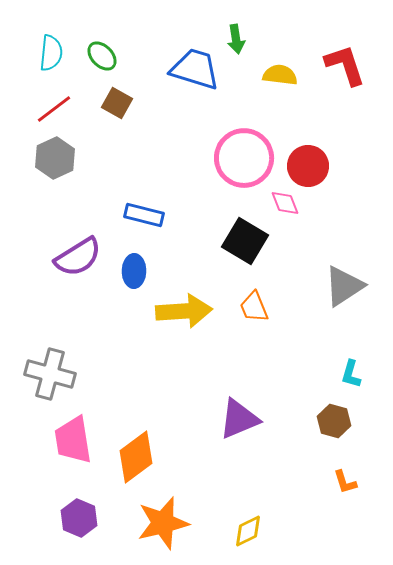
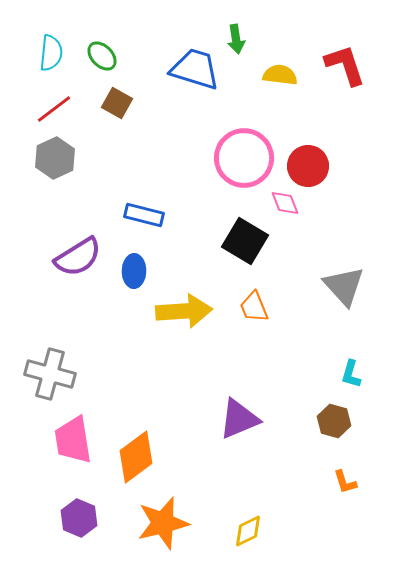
gray triangle: rotated 39 degrees counterclockwise
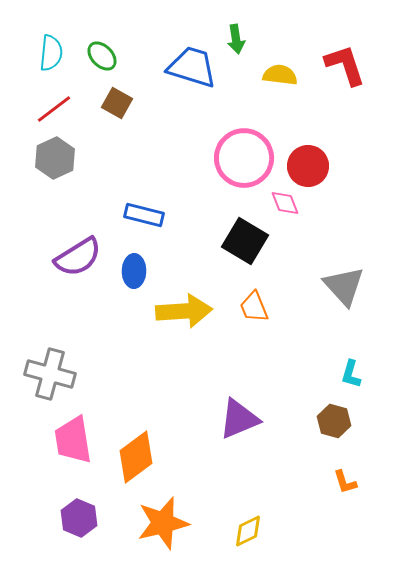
blue trapezoid: moved 3 px left, 2 px up
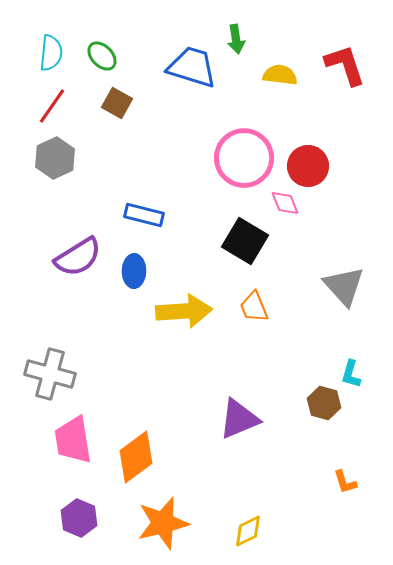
red line: moved 2 px left, 3 px up; rotated 18 degrees counterclockwise
brown hexagon: moved 10 px left, 18 px up
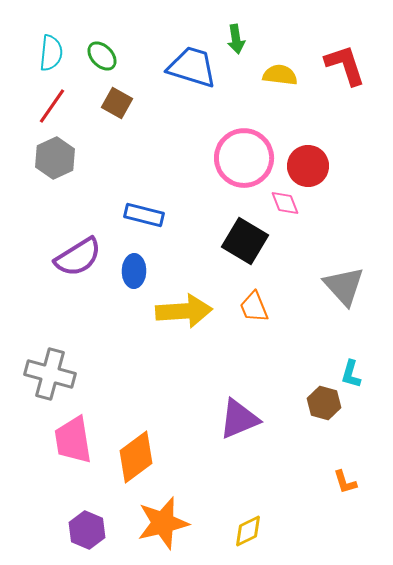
purple hexagon: moved 8 px right, 12 px down
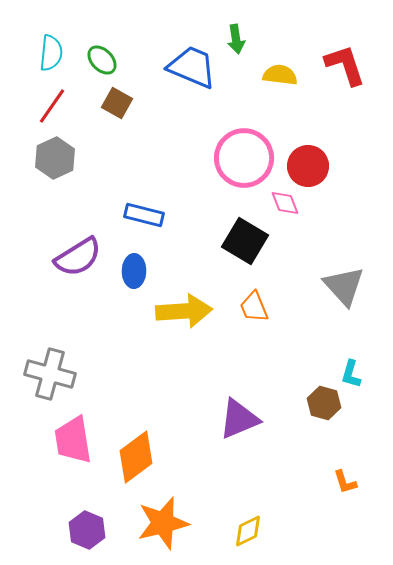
green ellipse: moved 4 px down
blue trapezoid: rotated 6 degrees clockwise
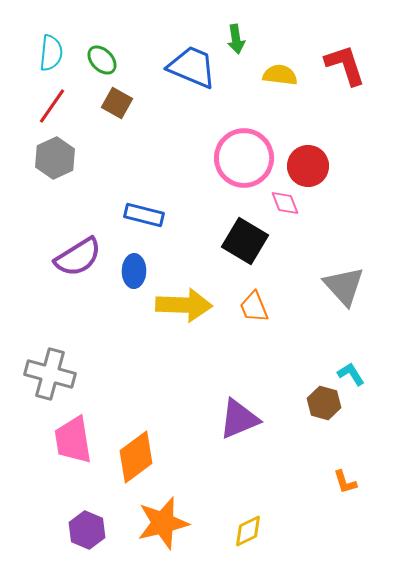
yellow arrow: moved 6 px up; rotated 6 degrees clockwise
cyan L-shape: rotated 132 degrees clockwise
